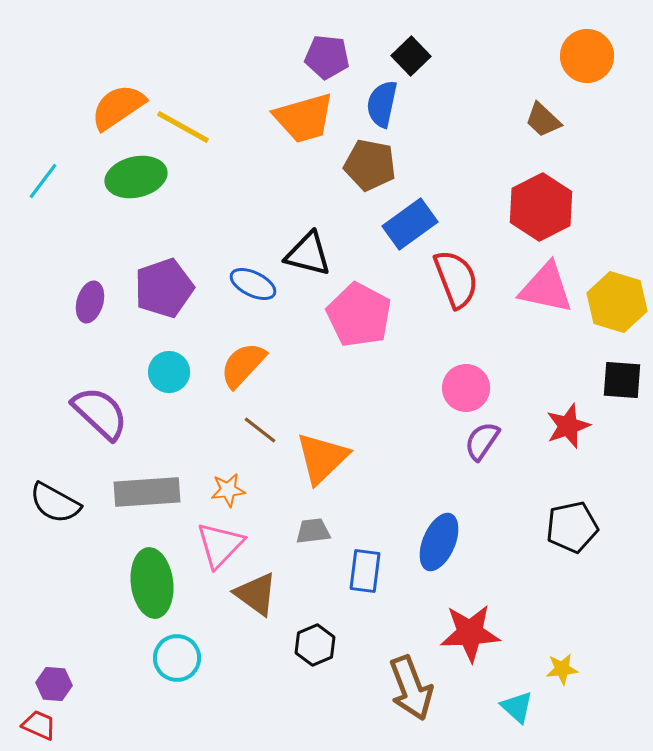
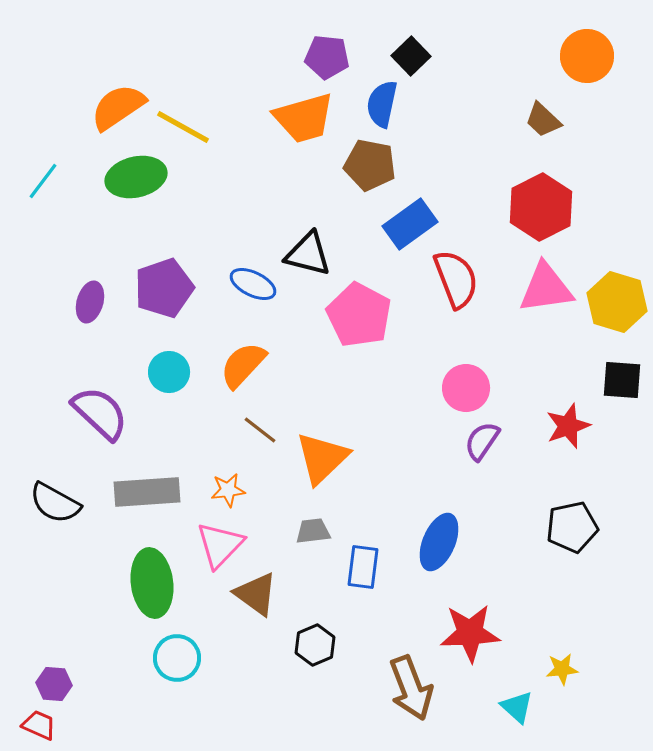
pink triangle at (546, 288): rotated 20 degrees counterclockwise
blue rectangle at (365, 571): moved 2 px left, 4 px up
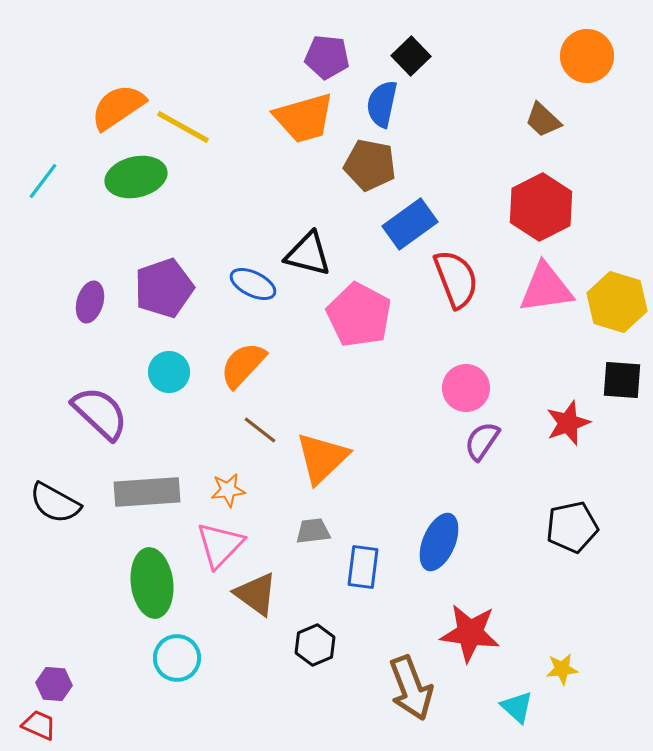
red star at (568, 426): moved 3 px up
red star at (470, 633): rotated 10 degrees clockwise
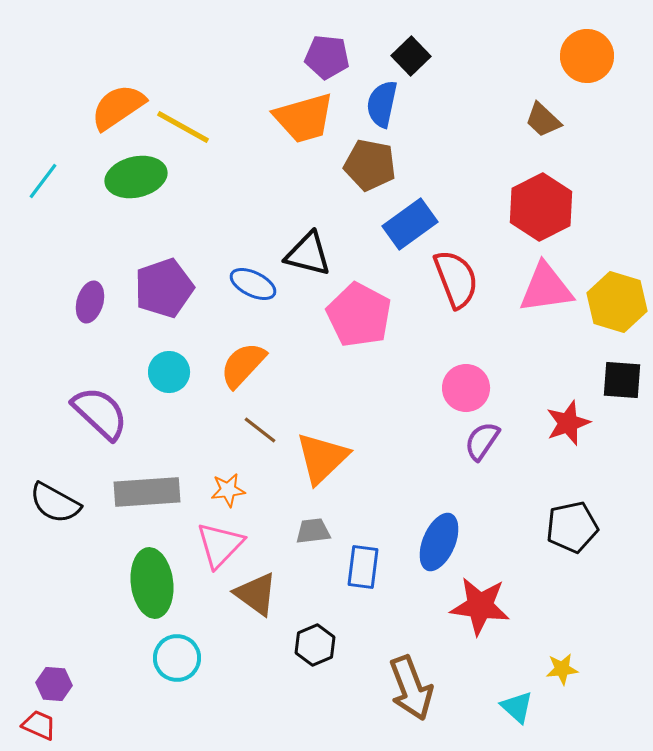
red star at (470, 633): moved 10 px right, 27 px up
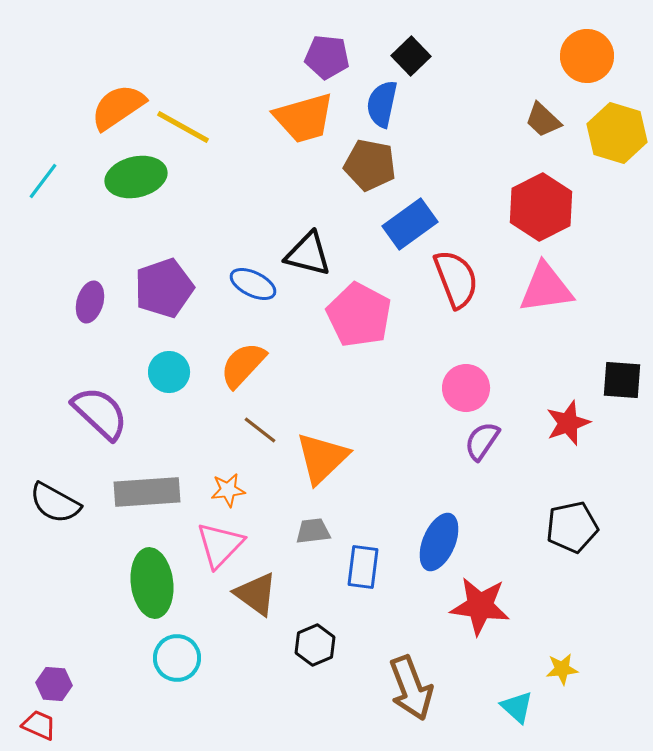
yellow hexagon at (617, 302): moved 169 px up
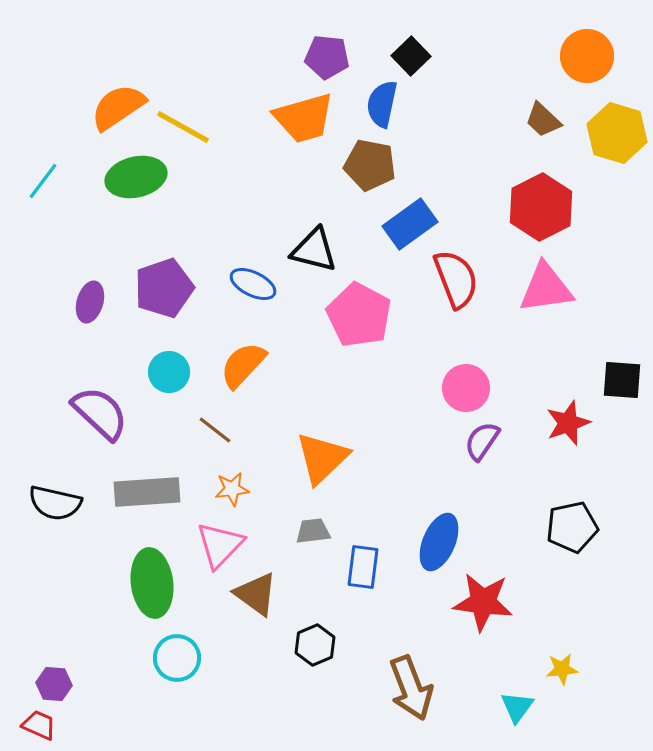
black triangle at (308, 254): moved 6 px right, 4 px up
brown line at (260, 430): moved 45 px left
orange star at (228, 490): moved 4 px right, 1 px up
black semicircle at (55, 503): rotated 16 degrees counterclockwise
red star at (480, 606): moved 3 px right, 4 px up
cyan triangle at (517, 707): rotated 24 degrees clockwise
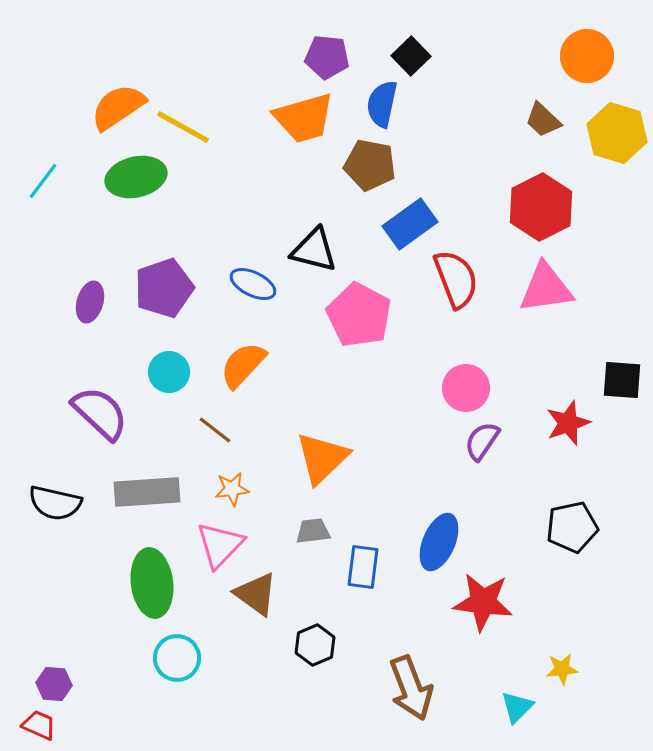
cyan triangle at (517, 707): rotated 9 degrees clockwise
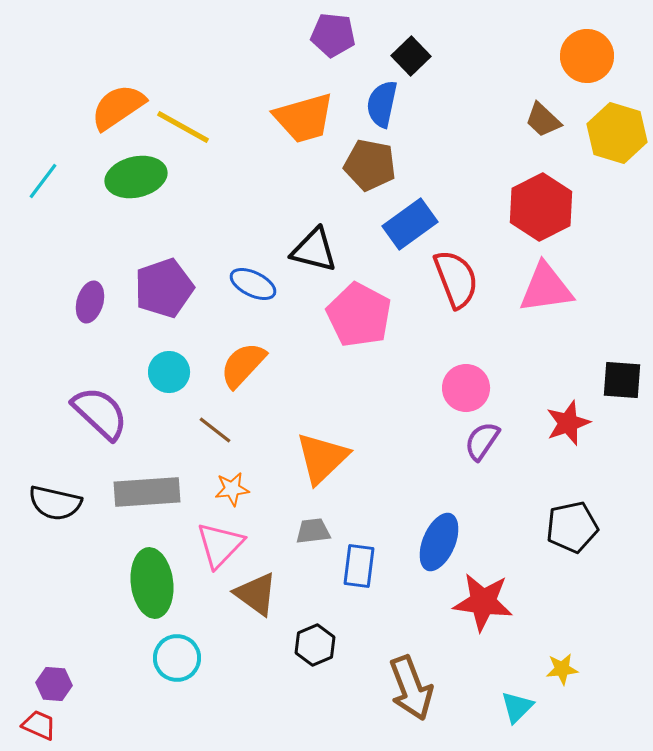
purple pentagon at (327, 57): moved 6 px right, 22 px up
blue rectangle at (363, 567): moved 4 px left, 1 px up
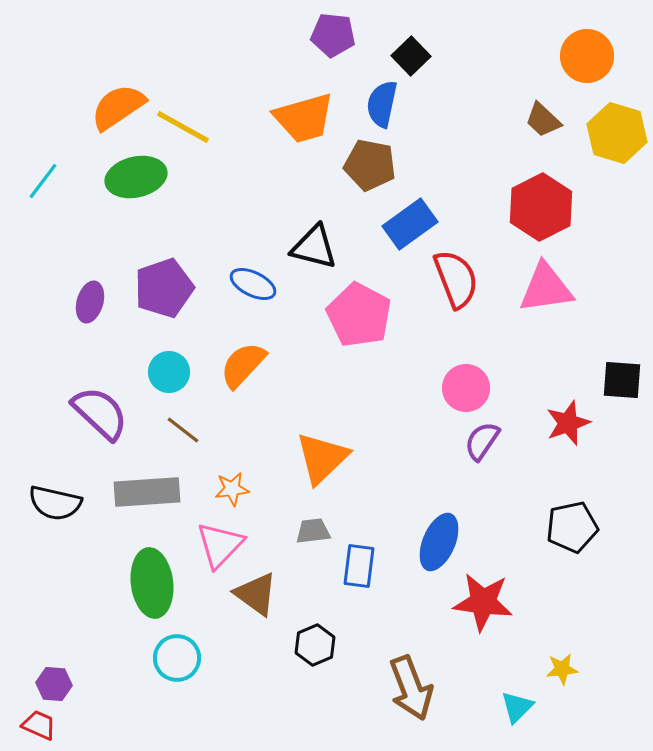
black triangle at (314, 250): moved 3 px up
brown line at (215, 430): moved 32 px left
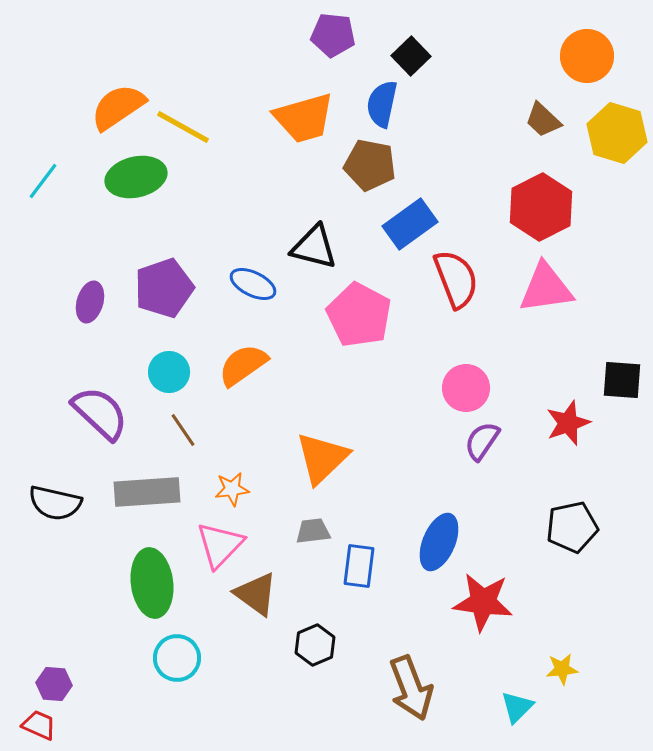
orange semicircle at (243, 365): rotated 12 degrees clockwise
brown line at (183, 430): rotated 18 degrees clockwise
